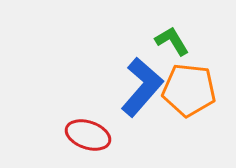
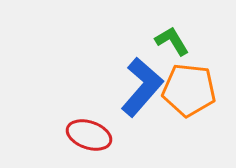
red ellipse: moved 1 px right
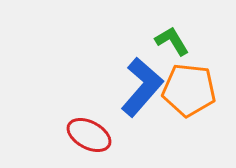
red ellipse: rotated 9 degrees clockwise
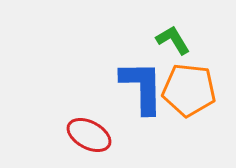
green L-shape: moved 1 px right, 1 px up
blue L-shape: rotated 42 degrees counterclockwise
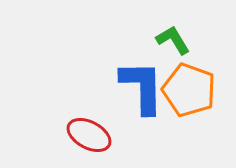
orange pentagon: rotated 14 degrees clockwise
